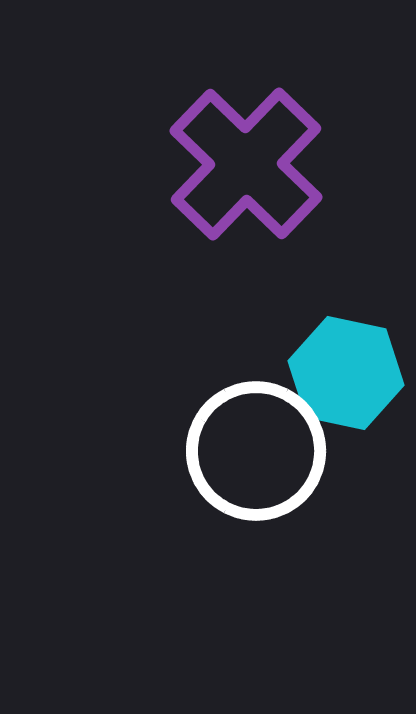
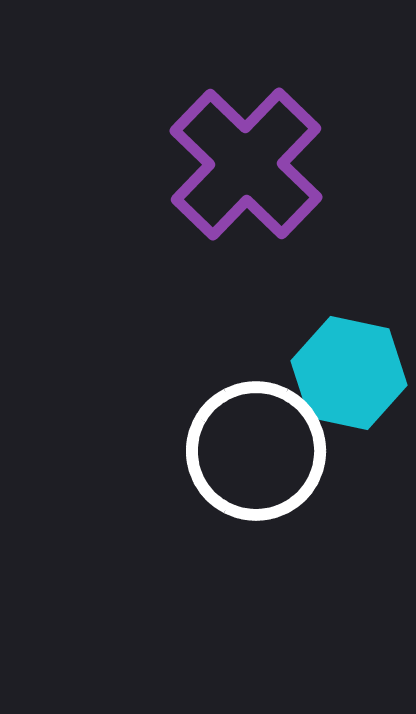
cyan hexagon: moved 3 px right
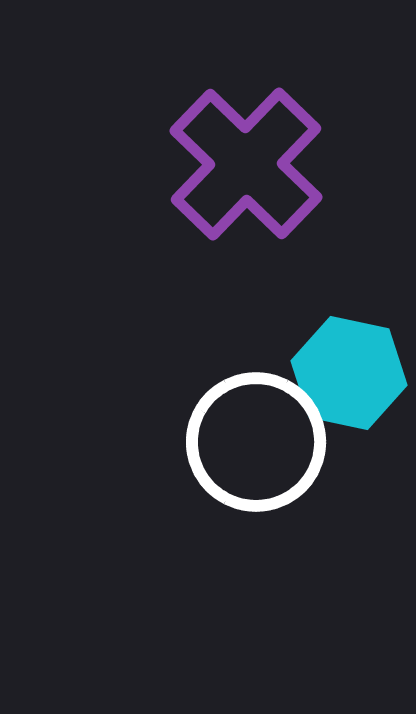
white circle: moved 9 px up
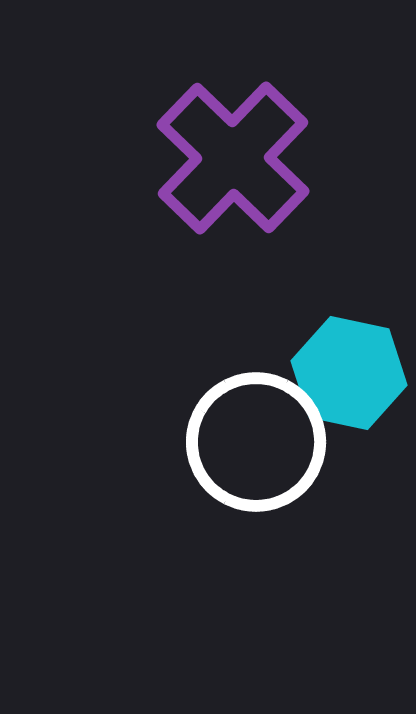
purple cross: moved 13 px left, 6 px up
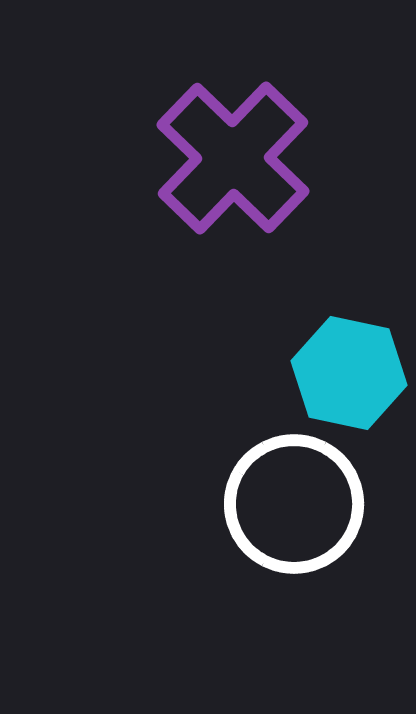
white circle: moved 38 px right, 62 px down
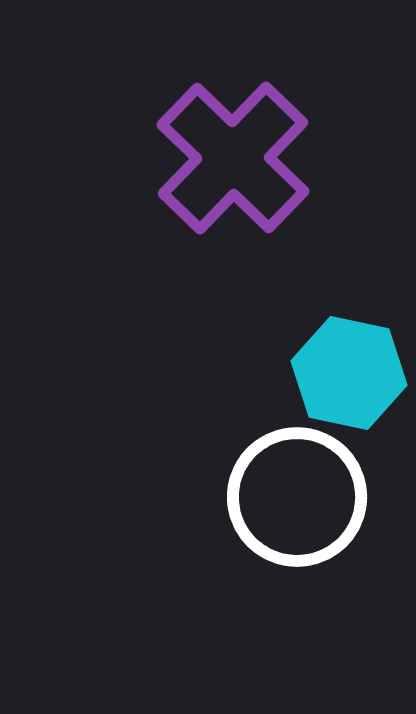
white circle: moved 3 px right, 7 px up
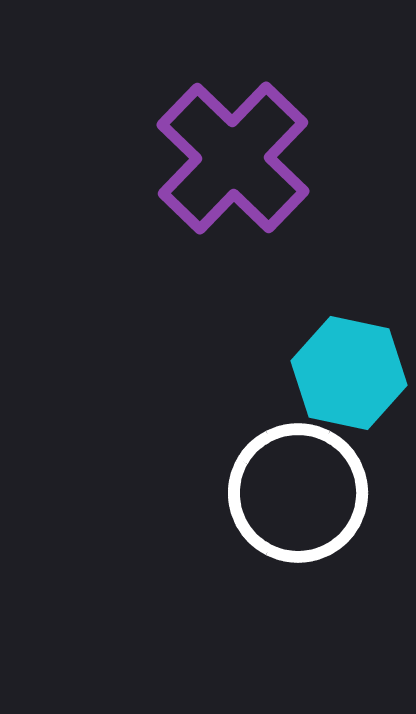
white circle: moved 1 px right, 4 px up
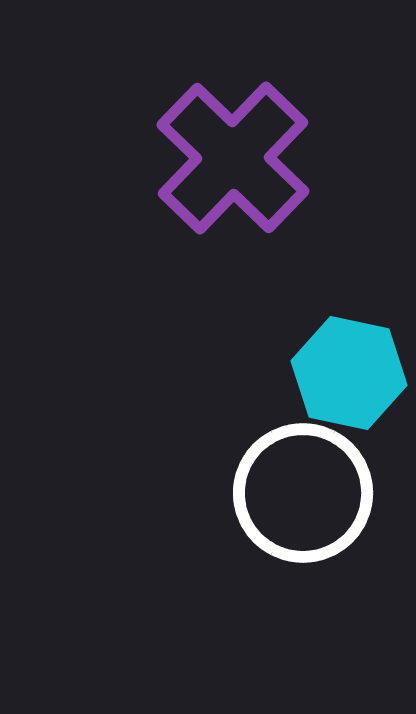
white circle: moved 5 px right
